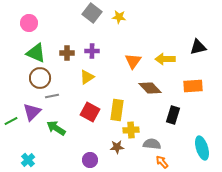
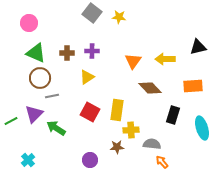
purple triangle: moved 2 px right, 2 px down
cyan ellipse: moved 20 px up
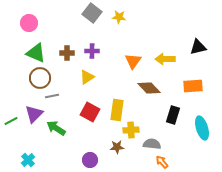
brown diamond: moved 1 px left
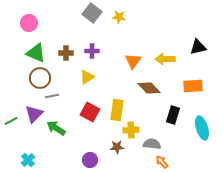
brown cross: moved 1 px left
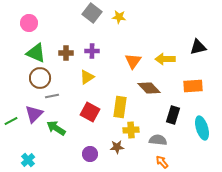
yellow rectangle: moved 3 px right, 3 px up
gray semicircle: moved 6 px right, 4 px up
purple circle: moved 6 px up
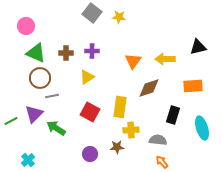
pink circle: moved 3 px left, 3 px down
brown diamond: rotated 65 degrees counterclockwise
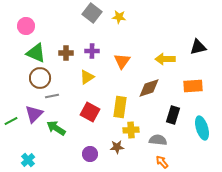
orange triangle: moved 11 px left
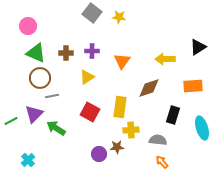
pink circle: moved 2 px right
black triangle: rotated 18 degrees counterclockwise
purple circle: moved 9 px right
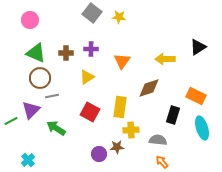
pink circle: moved 2 px right, 6 px up
purple cross: moved 1 px left, 2 px up
orange rectangle: moved 3 px right, 10 px down; rotated 30 degrees clockwise
purple triangle: moved 3 px left, 4 px up
